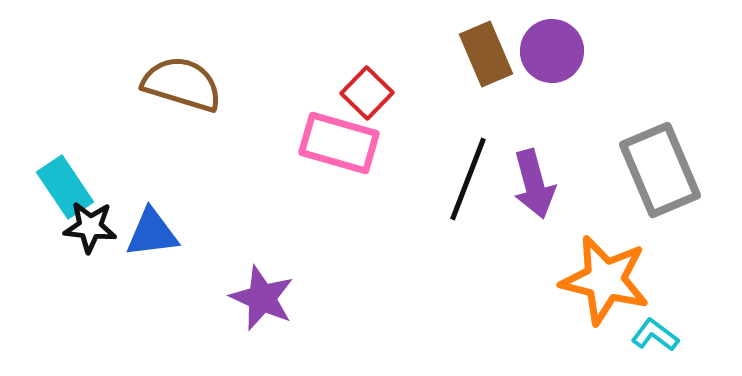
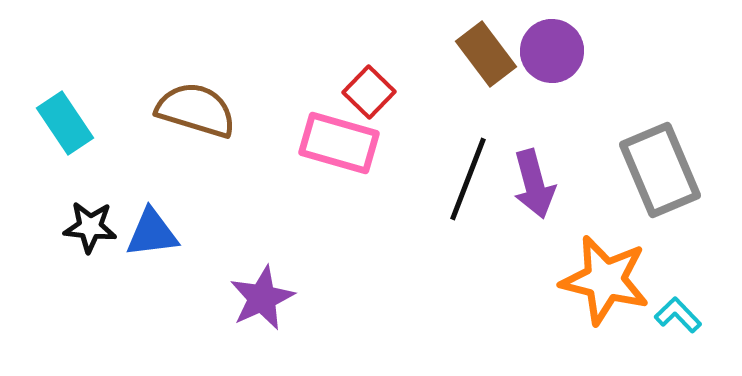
brown rectangle: rotated 14 degrees counterclockwise
brown semicircle: moved 14 px right, 26 px down
red square: moved 2 px right, 1 px up
cyan rectangle: moved 64 px up
purple star: rotated 24 degrees clockwise
cyan L-shape: moved 23 px right, 20 px up; rotated 9 degrees clockwise
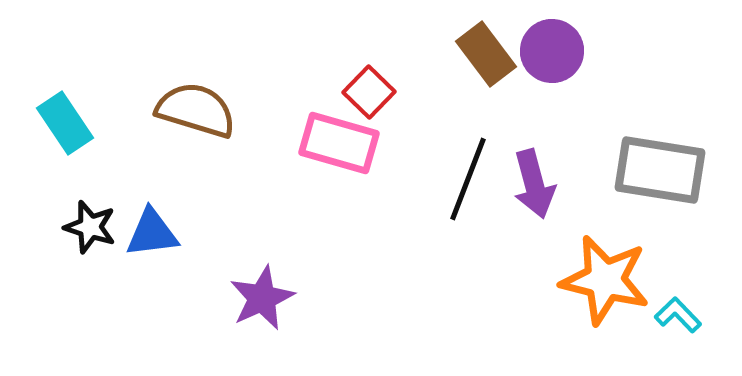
gray rectangle: rotated 58 degrees counterclockwise
black star: rotated 12 degrees clockwise
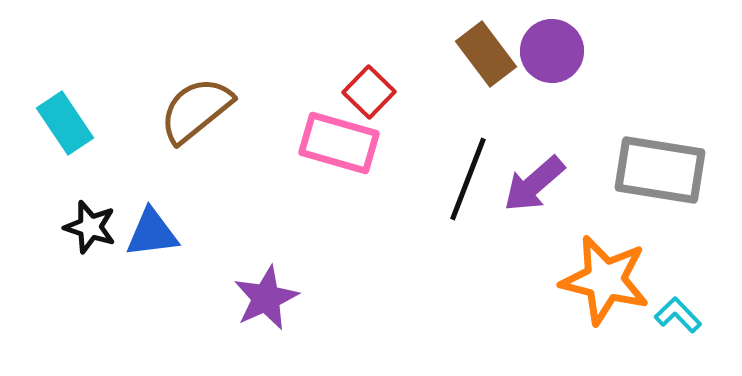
brown semicircle: rotated 56 degrees counterclockwise
purple arrow: rotated 64 degrees clockwise
purple star: moved 4 px right
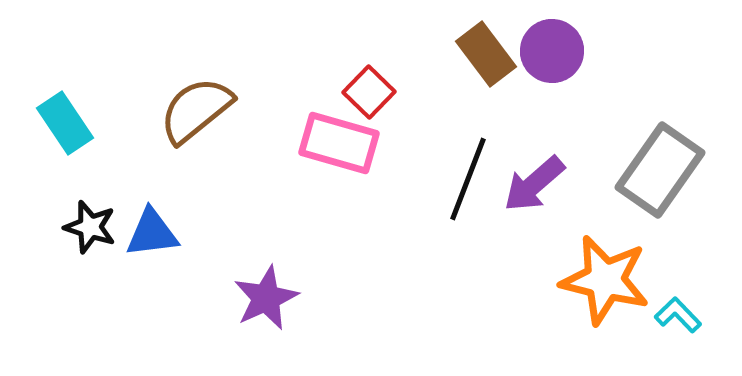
gray rectangle: rotated 64 degrees counterclockwise
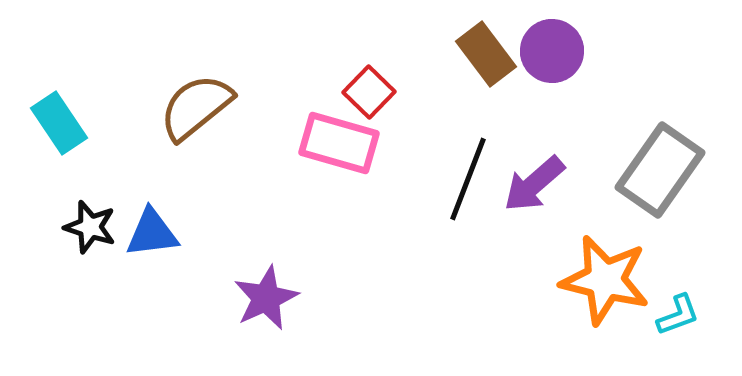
brown semicircle: moved 3 px up
cyan rectangle: moved 6 px left
cyan L-shape: rotated 114 degrees clockwise
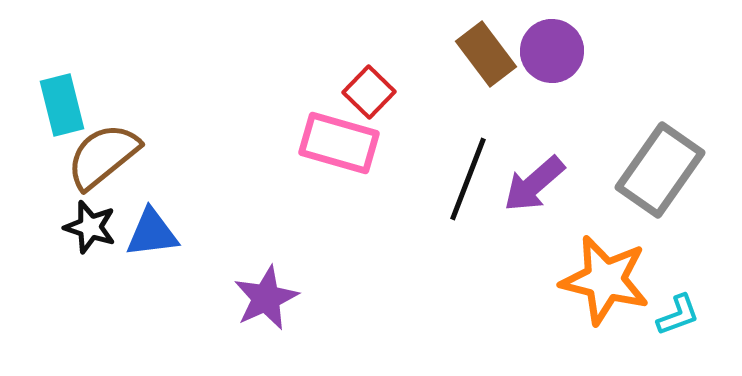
brown semicircle: moved 93 px left, 49 px down
cyan rectangle: moved 3 px right, 18 px up; rotated 20 degrees clockwise
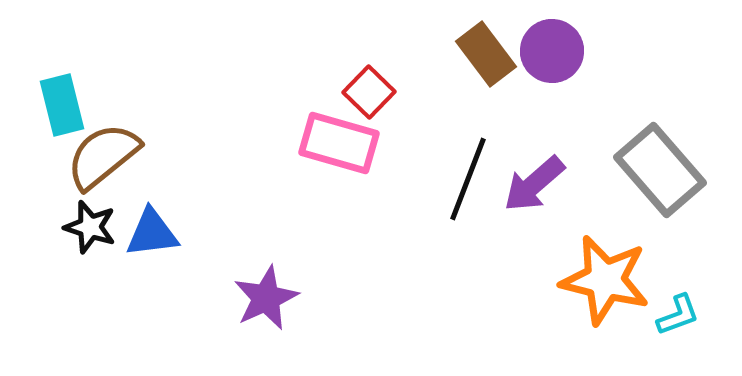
gray rectangle: rotated 76 degrees counterclockwise
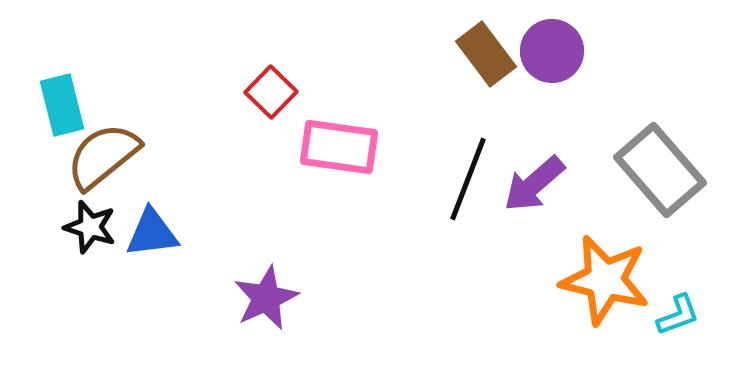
red square: moved 98 px left
pink rectangle: moved 4 px down; rotated 8 degrees counterclockwise
